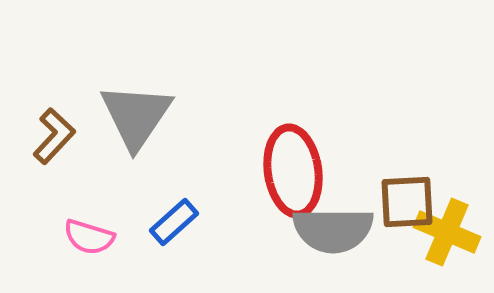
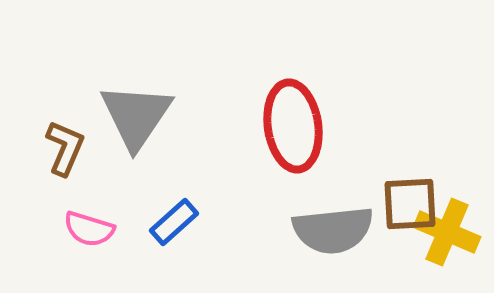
brown L-shape: moved 11 px right, 12 px down; rotated 20 degrees counterclockwise
red ellipse: moved 45 px up
brown square: moved 3 px right, 2 px down
gray semicircle: rotated 6 degrees counterclockwise
pink semicircle: moved 8 px up
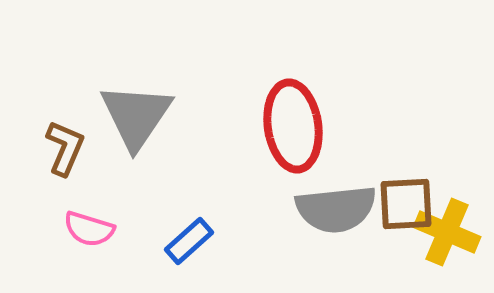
brown square: moved 4 px left
blue rectangle: moved 15 px right, 19 px down
gray semicircle: moved 3 px right, 21 px up
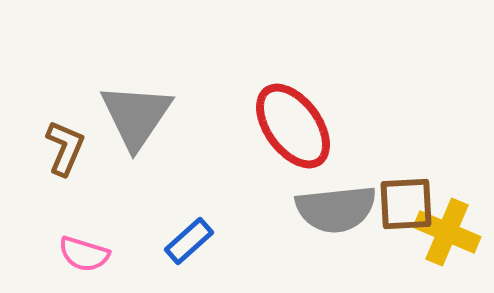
red ellipse: rotated 28 degrees counterclockwise
pink semicircle: moved 5 px left, 25 px down
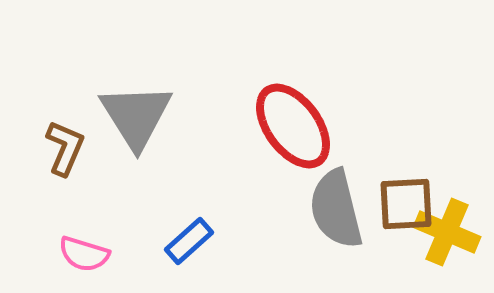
gray triangle: rotated 6 degrees counterclockwise
gray semicircle: rotated 82 degrees clockwise
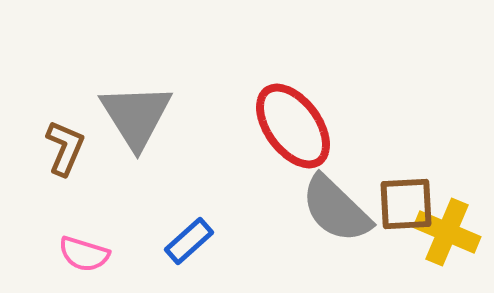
gray semicircle: rotated 32 degrees counterclockwise
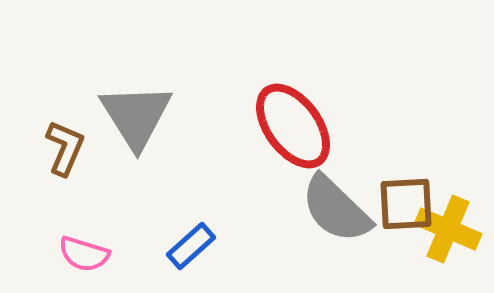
yellow cross: moved 1 px right, 3 px up
blue rectangle: moved 2 px right, 5 px down
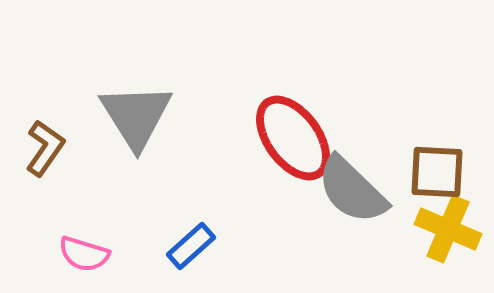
red ellipse: moved 12 px down
brown L-shape: moved 20 px left; rotated 12 degrees clockwise
brown square: moved 31 px right, 32 px up; rotated 6 degrees clockwise
gray semicircle: moved 16 px right, 19 px up
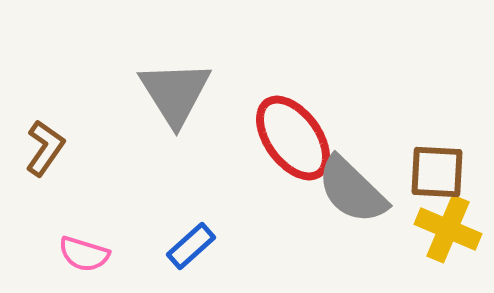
gray triangle: moved 39 px right, 23 px up
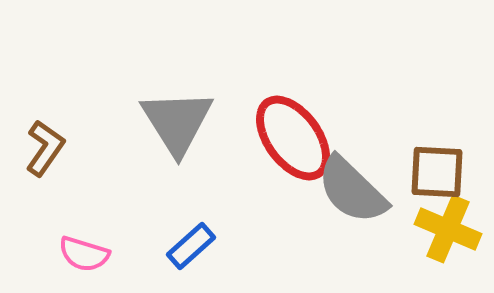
gray triangle: moved 2 px right, 29 px down
